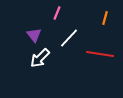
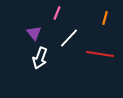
purple triangle: moved 2 px up
white arrow: rotated 25 degrees counterclockwise
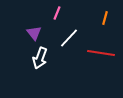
red line: moved 1 px right, 1 px up
